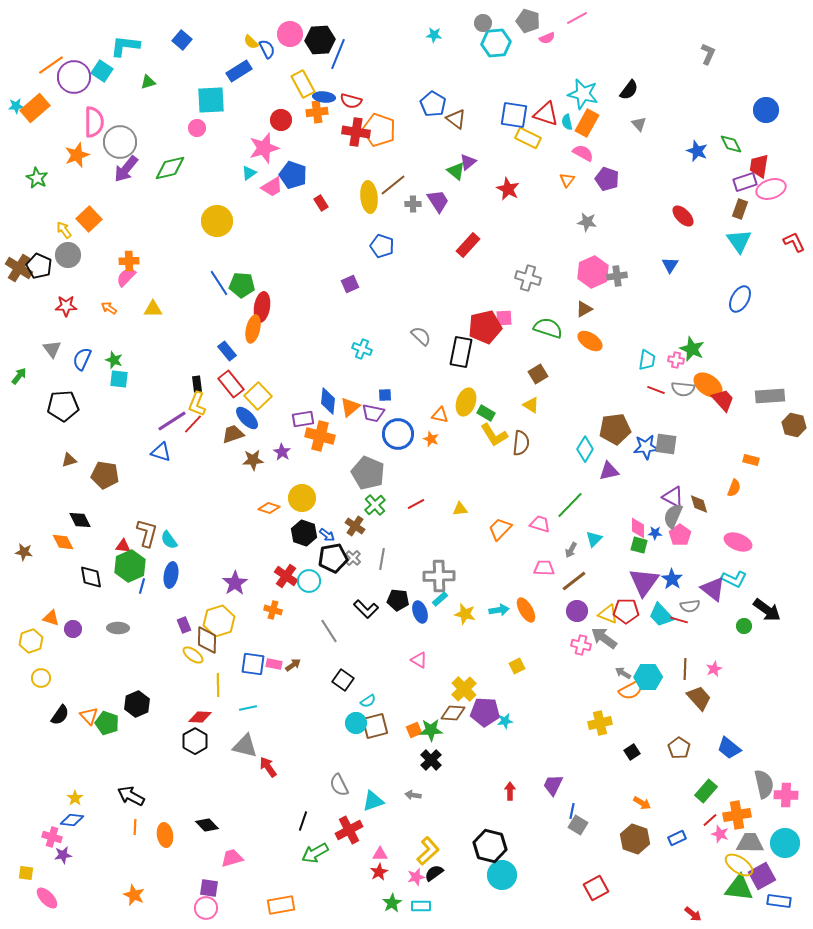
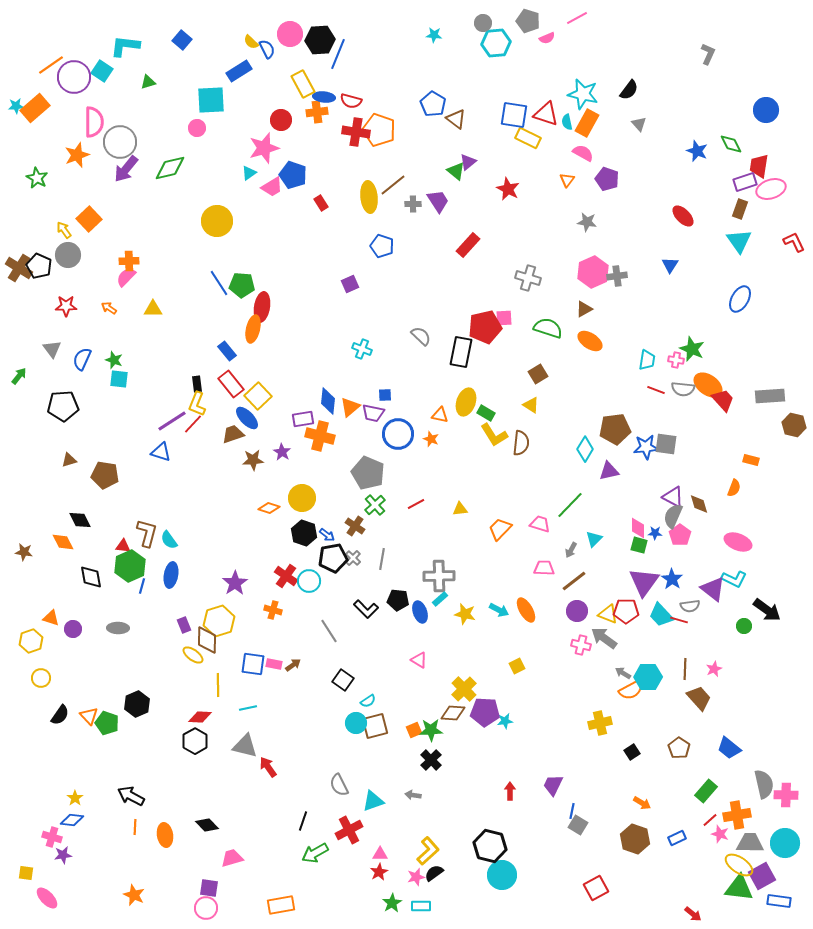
cyan arrow at (499, 610): rotated 36 degrees clockwise
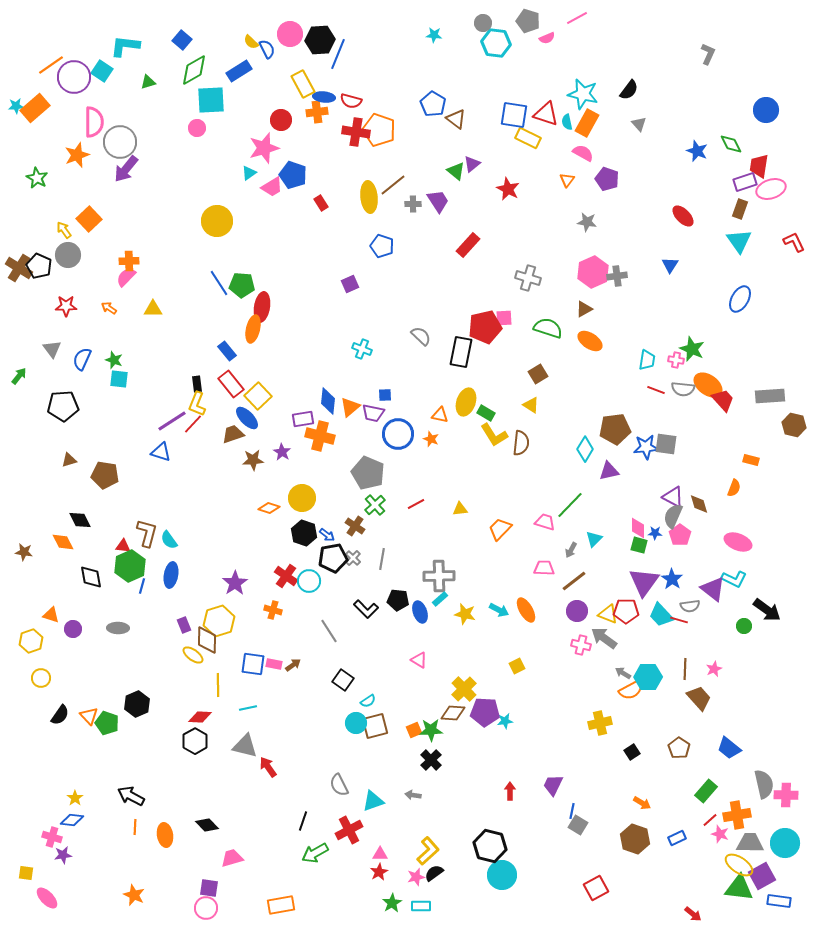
cyan hexagon at (496, 43): rotated 12 degrees clockwise
purple triangle at (468, 162): moved 4 px right, 2 px down
green diamond at (170, 168): moved 24 px right, 98 px up; rotated 16 degrees counterclockwise
pink trapezoid at (540, 524): moved 5 px right, 2 px up
orange triangle at (51, 618): moved 3 px up
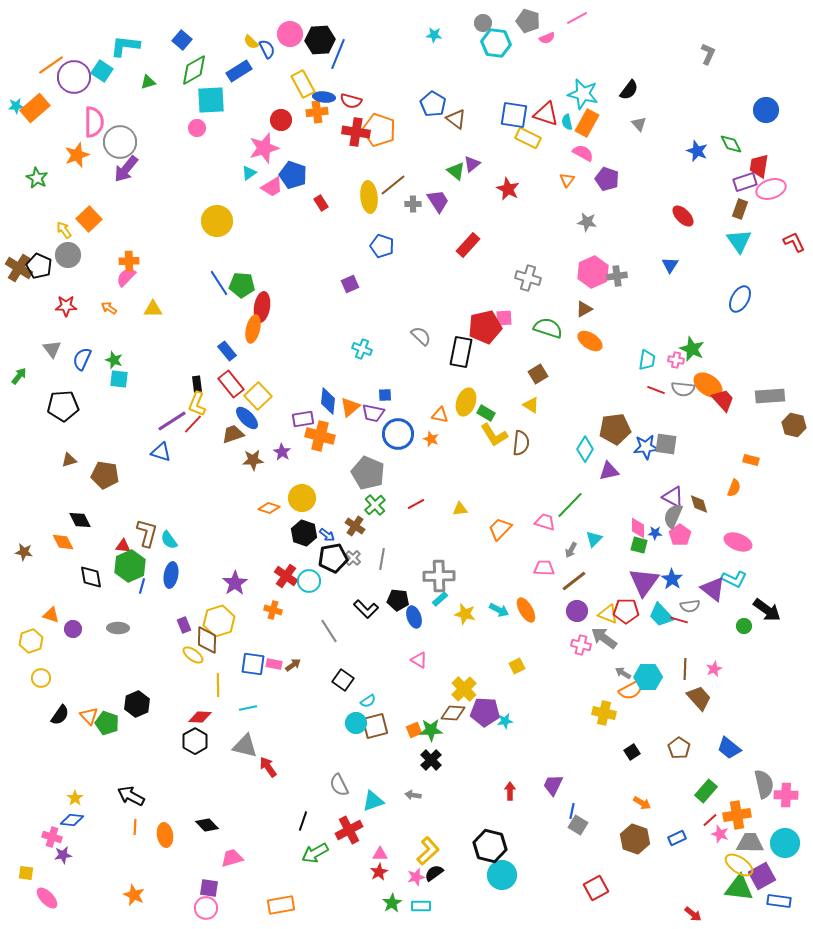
blue ellipse at (420, 612): moved 6 px left, 5 px down
yellow cross at (600, 723): moved 4 px right, 10 px up; rotated 25 degrees clockwise
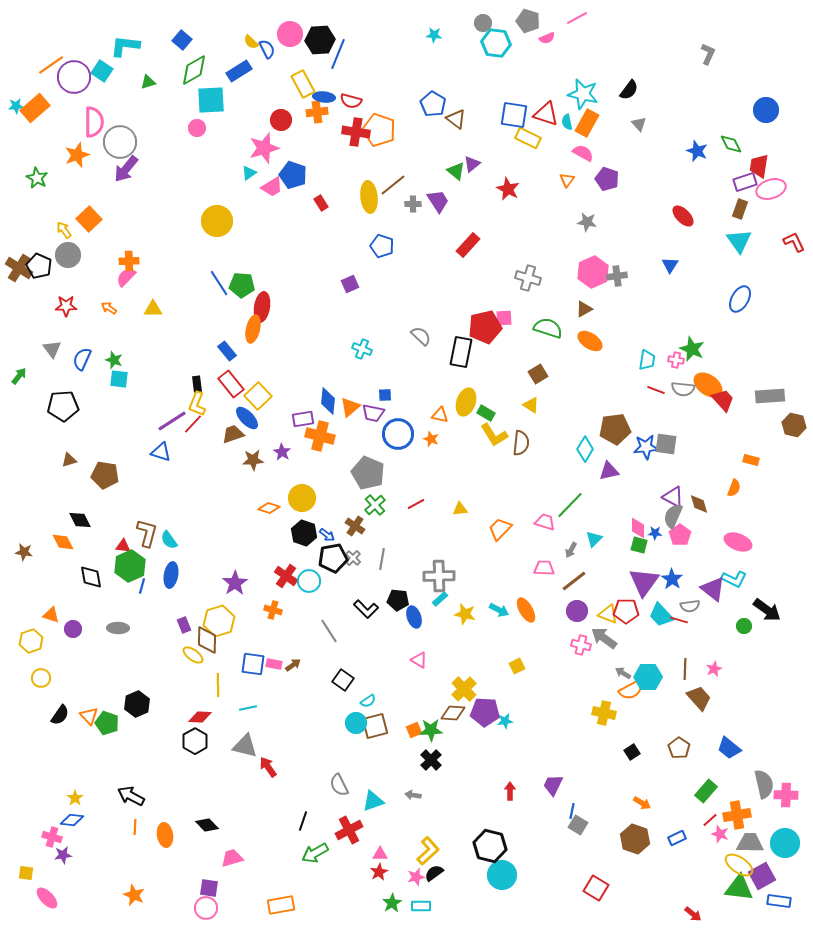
red square at (596, 888): rotated 30 degrees counterclockwise
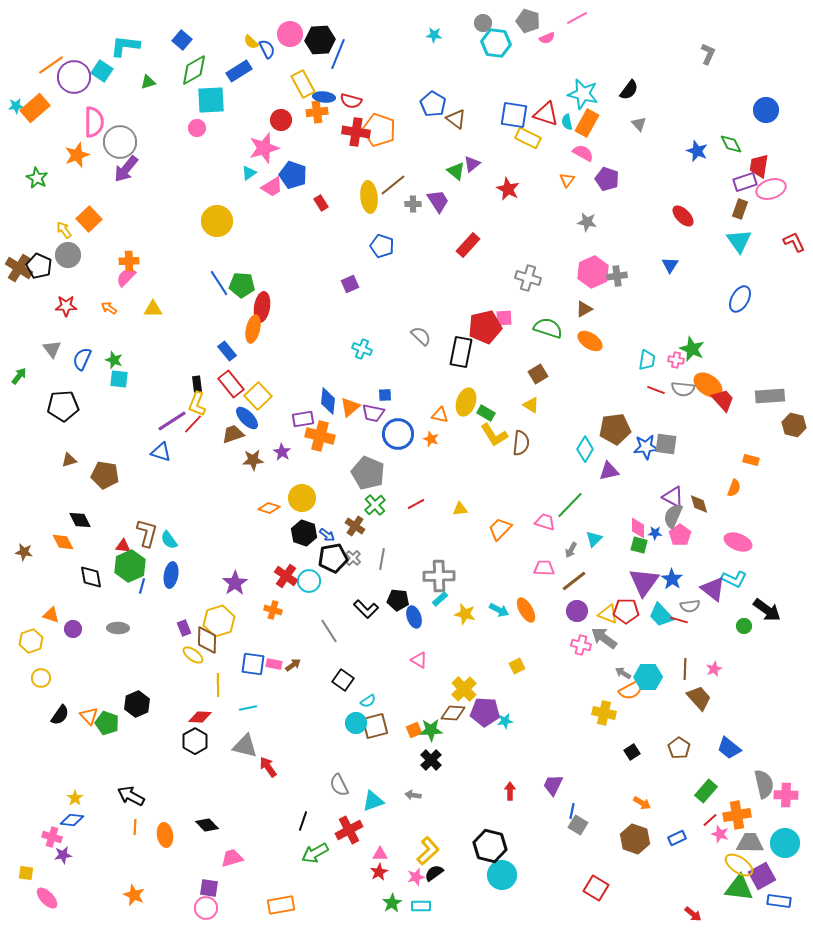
purple rectangle at (184, 625): moved 3 px down
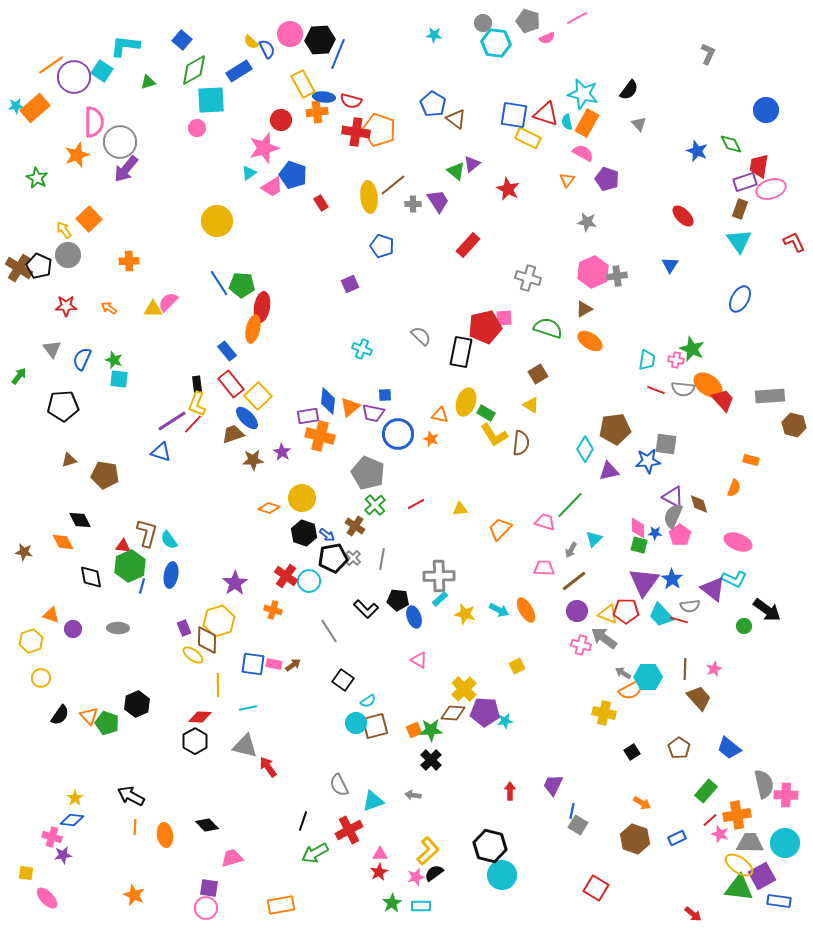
pink semicircle at (126, 277): moved 42 px right, 25 px down
purple rectangle at (303, 419): moved 5 px right, 3 px up
blue star at (646, 447): moved 2 px right, 14 px down
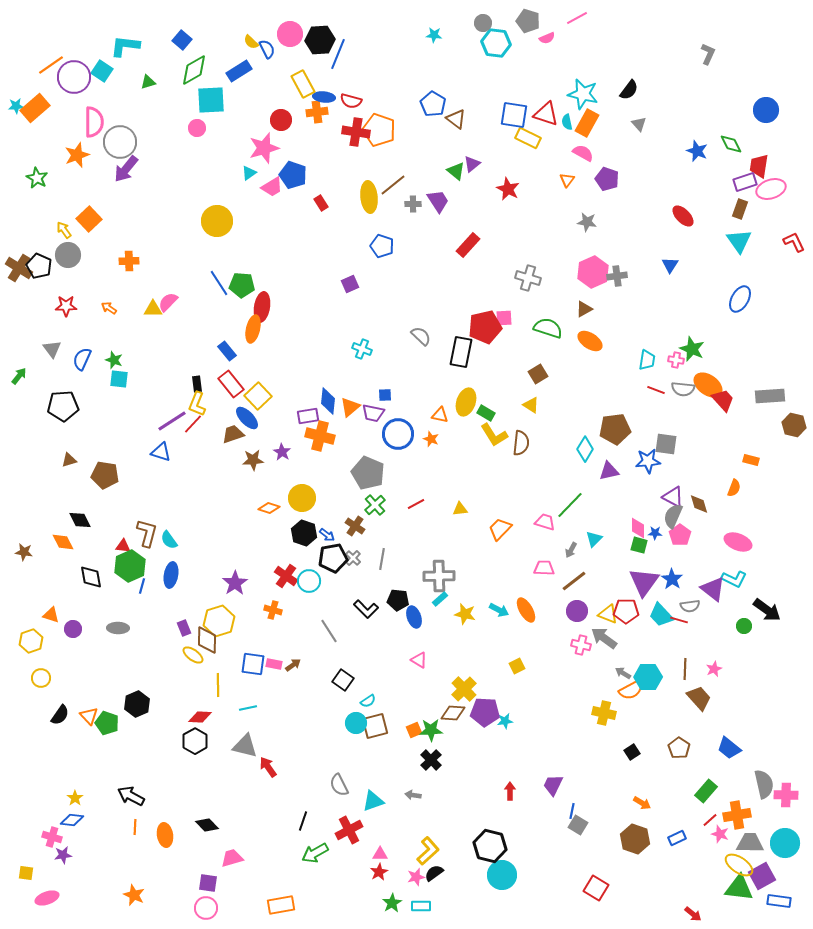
purple square at (209, 888): moved 1 px left, 5 px up
pink ellipse at (47, 898): rotated 65 degrees counterclockwise
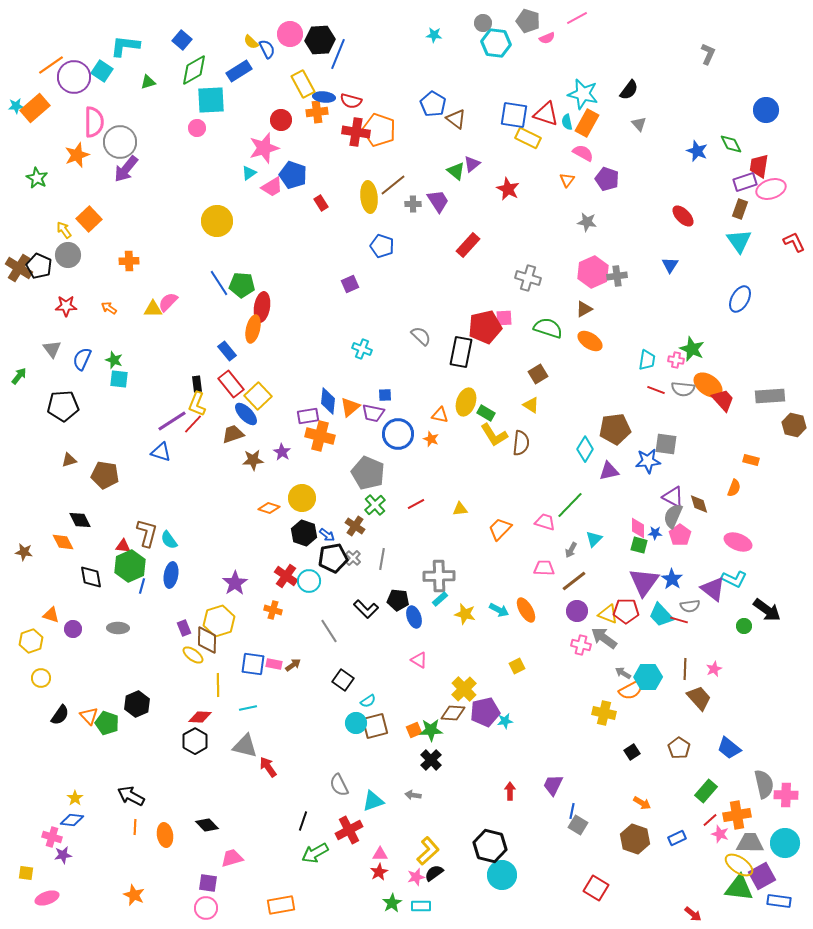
blue ellipse at (247, 418): moved 1 px left, 4 px up
purple pentagon at (485, 712): rotated 16 degrees counterclockwise
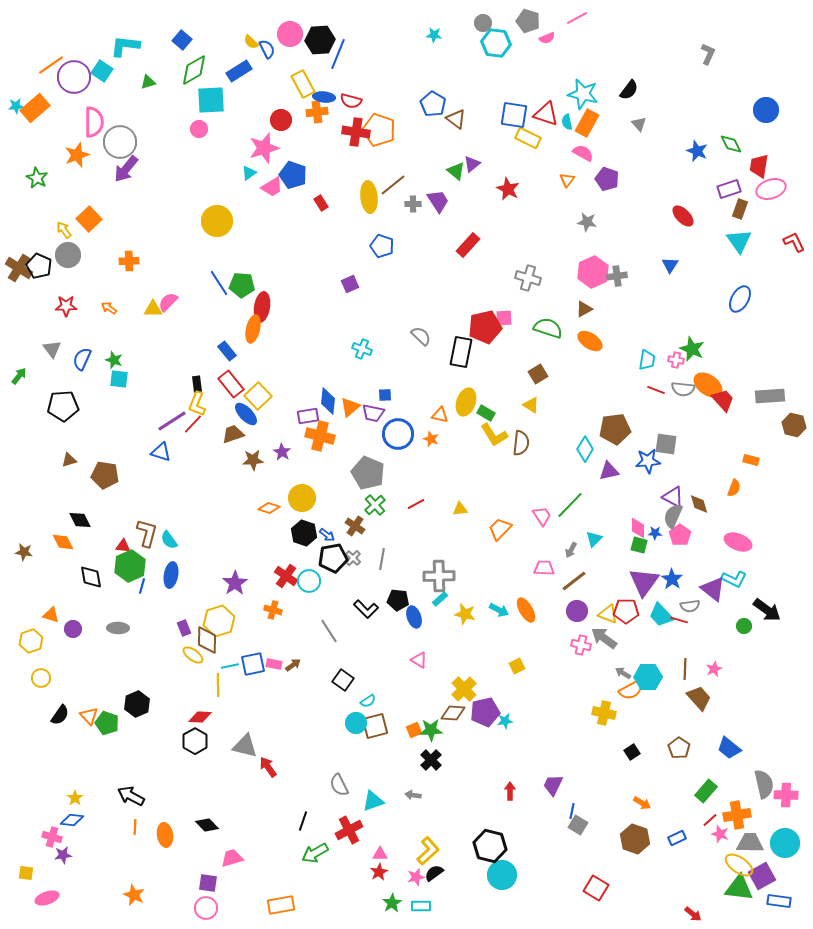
pink circle at (197, 128): moved 2 px right, 1 px down
purple rectangle at (745, 182): moved 16 px left, 7 px down
pink trapezoid at (545, 522): moved 3 px left, 6 px up; rotated 40 degrees clockwise
blue square at (253, 664): rotated 20 degrees counterclockwise
cyan line at (248, 708): moved 18 px left, 42 px up
